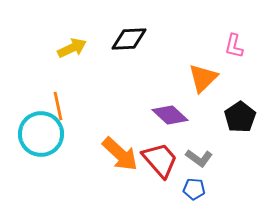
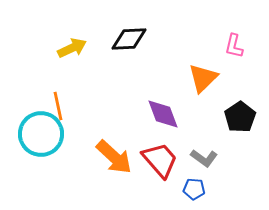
purple diamond: moved 7 px left, 1 px up; rotated 27 degrees clockwise
orange arrow: moved 6 px left, 3 px down
gray L-shape: moved 5 px right
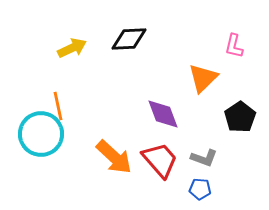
gray L-shape: rotated 16 degrees counterclockwise
blue pentagon: moved 6 px right
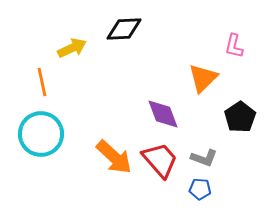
black diamond: moved 5 px left, 10 px up
orange line: moved 16 px left, 24 px up
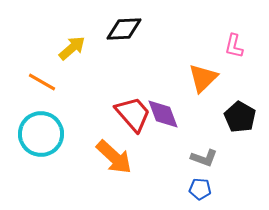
yellow arrow: rotated 16 degrees counterclockwise
orange line: rotated 48 degrees counterclockwise
black pentagon: rotated 8 degrees counterclockwise
red trapezoid: moved 27 px left, 46 px up
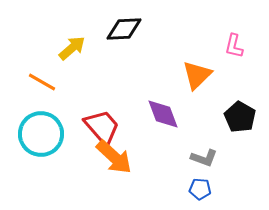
orange triangle: moved 6 px left, 3 px up
red trapezoid: moved 31 px left, 13 px down
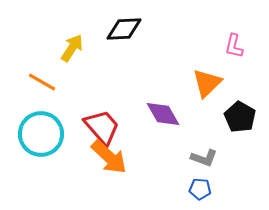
yellow arrow: rotated 16 degrees counterclockwise
orange triangle: moved 10 px right, 8 px down
purple diamond: rotated 9 degrees counterclockwise
orange arrow: moved 5 px left
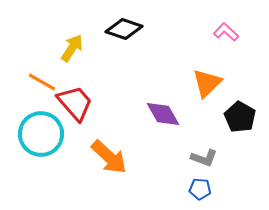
black diamond: rotated 21 degrees clockwise
pink L-shape: moved 8 px left, 14 px up; rotated 120 degrees clockwise
red trapezoid: moved 27 px left, 24 px up
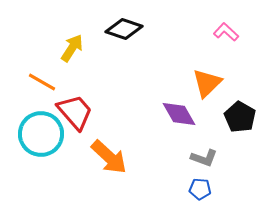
red trapezoid: moved 9 px down
purple diamond: moved 16 px right
